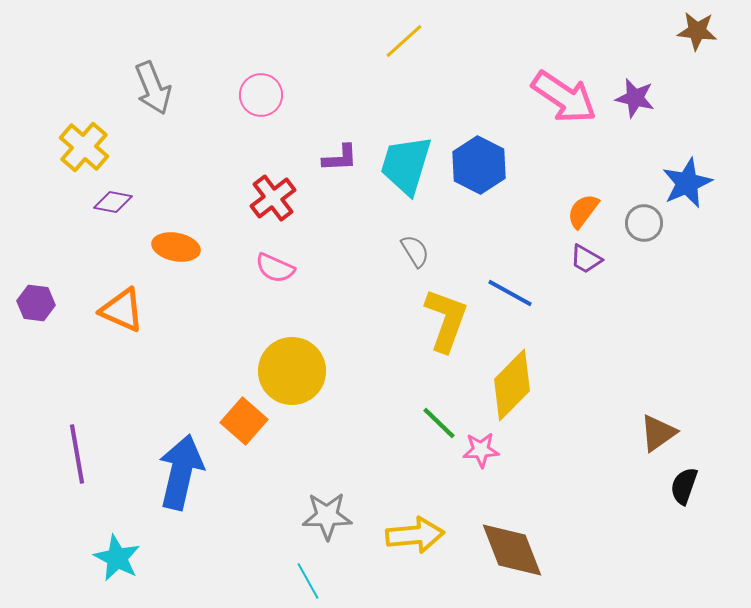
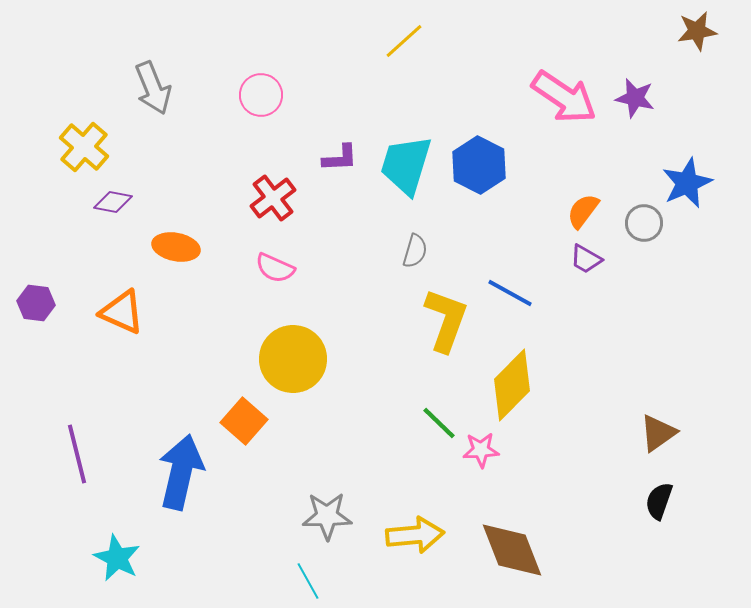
brown star: rotated 15 degrees counterclockwise
gray semicircle: rotated 48 degrees clockwise
orange triangle: moved 2 px down
yellow circle: moved 1 px right, 12 px up
purple line: rotated 4 degrees counterclockwise
black semicircle: moved 25 px left, 15 px down
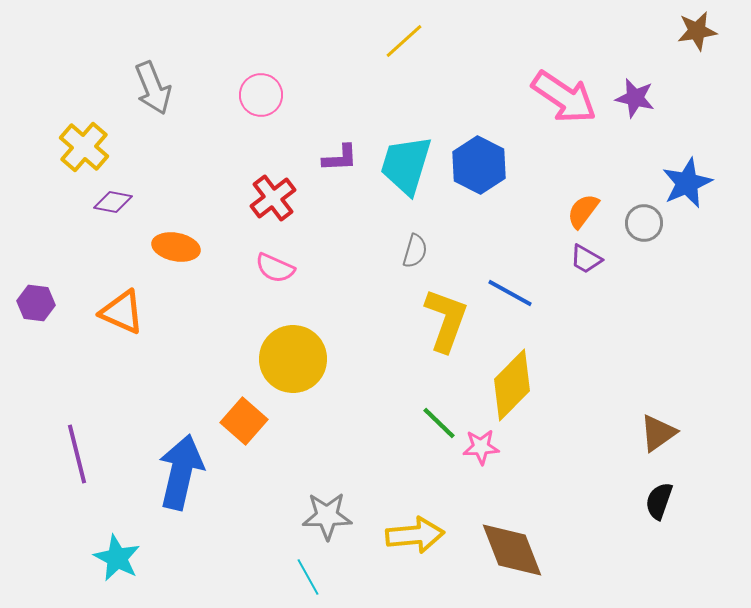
pink star: moved 3 px up
cyan line: moved 4 px up
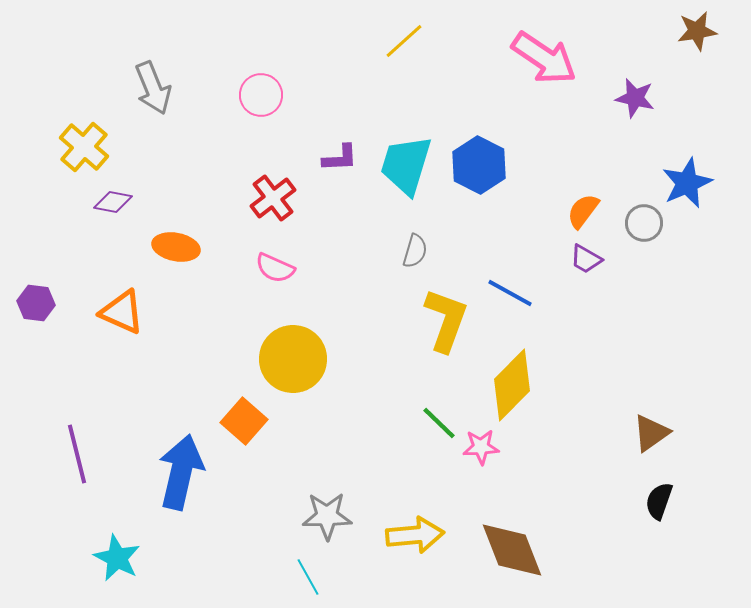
pink arrow: moved 20 px left, 39 px up
brown triangle: moved 7 px left
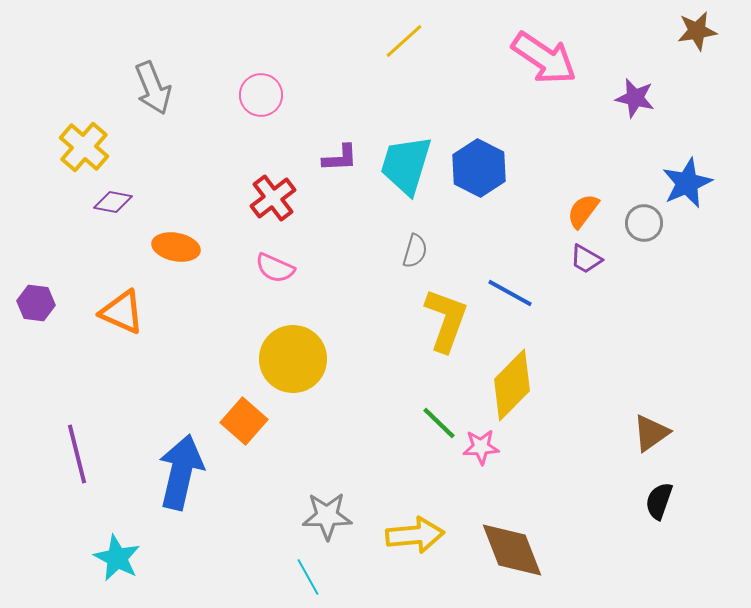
blue hexagon: moved 3 px down
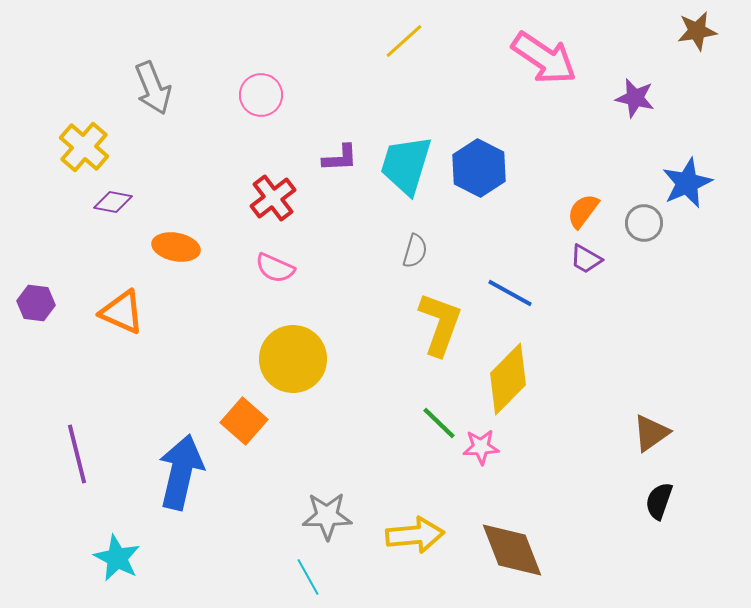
yellow L-shape: moved 6 px left, 4 px down
yellow diamond: moved 4 px left, 6 px up
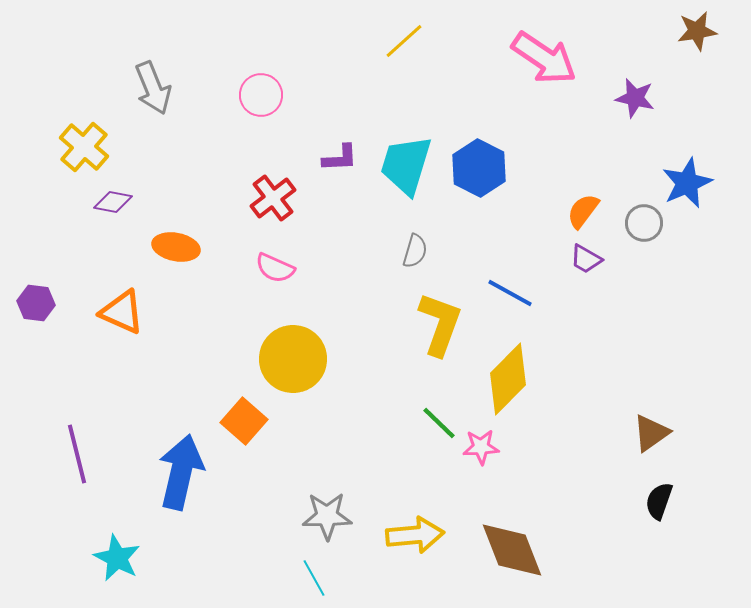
cyan line: moved 6 px right, 1 px down
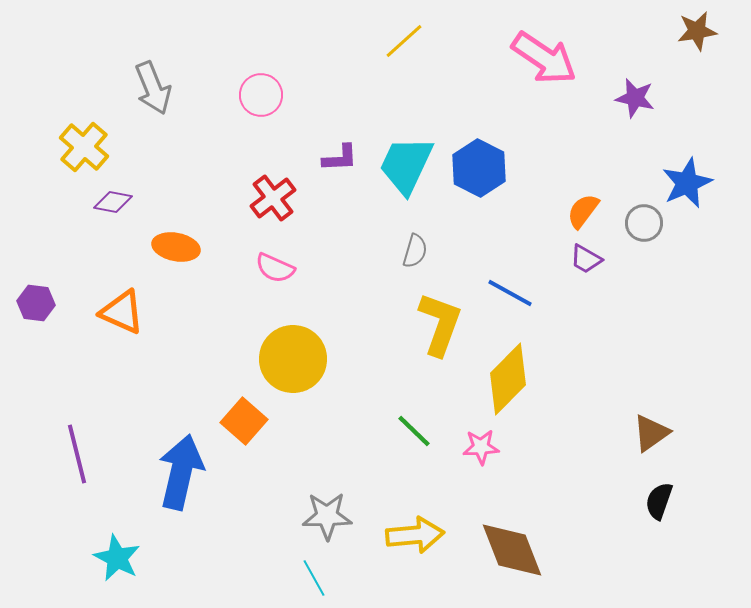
cyan trapezoid: rotated 8 degrees clockwise
green line: moved 25 px left, 8 px down
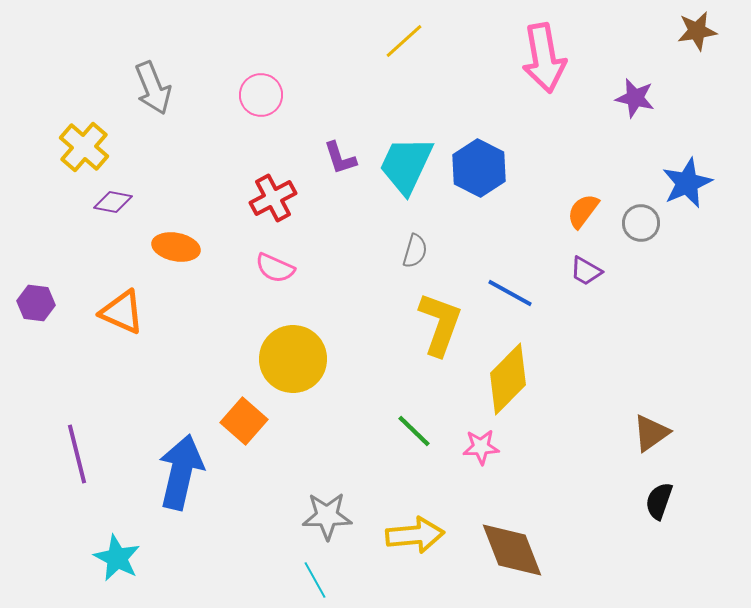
pink arrow: rotated 46 degrees clockwise
purple L-shape: rotated 75 degrees clockwise
red cross: rotated 9 degrees clockwise
gray circle: moved 3 px left
purple trapezoid: moved 12 px down
cyan line: moved 1 px right, 2 px down
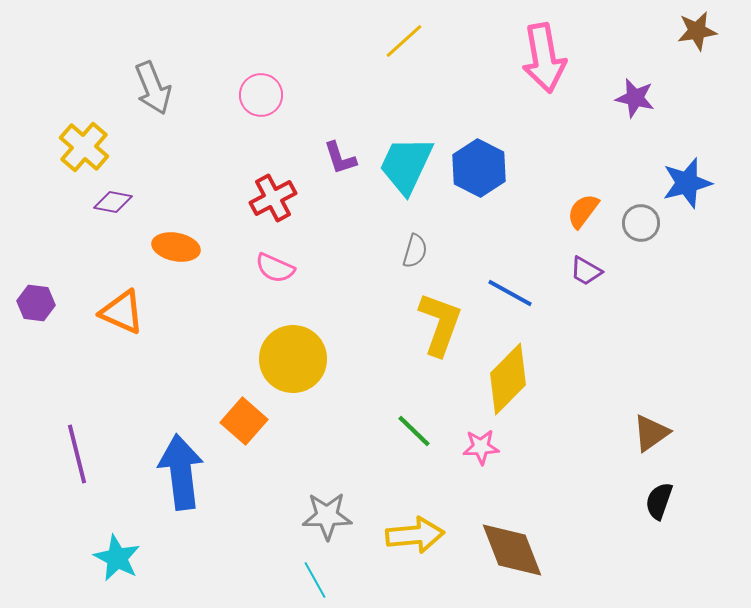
blue star: rotated 9 degrees clockwise
blue arrow: rotated 20 degrees counterclockwise
